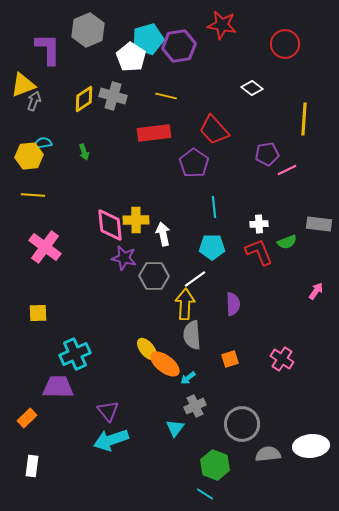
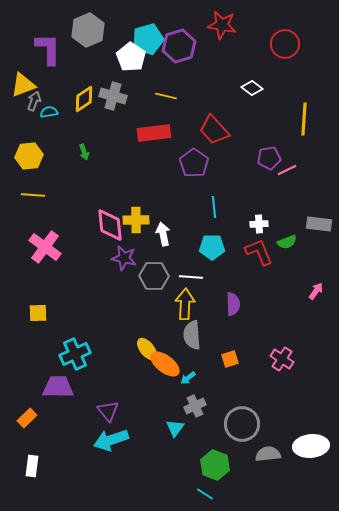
purple hexagon at (179, 46): rotated 8 degrees counterclockwise
cyan semicircle at (43, 143): moved 6 px right, 31 px up
purple pentagon at (267, 154): moved 2 px right, 4 px down
white line at (195, 279): moved 4 px left, 2 px up; rotated 40 degrees clockwise
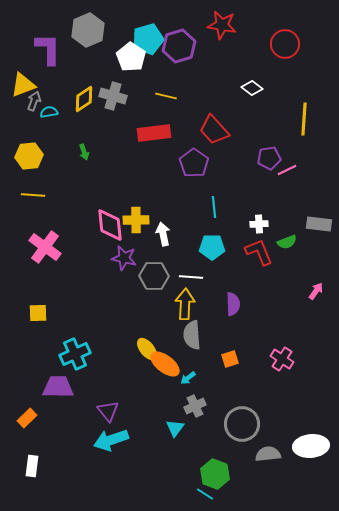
green hexagon at (215, 465): moved 9 px down
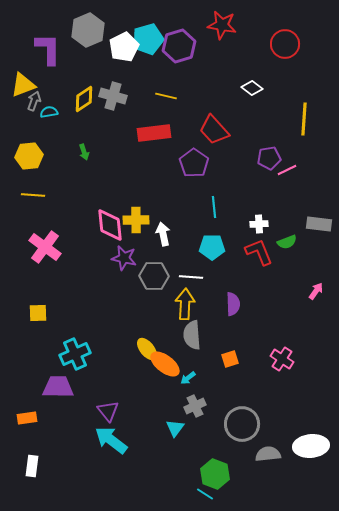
white pentagon at (131, 57): moved 7 px left, 10 px up; rotated 12 degrees clockwise
orange rectangle at (27, 418): rotated 36 degrees clockwise
cyan arrow at (111, 440): rotated 56 degrees clockwise
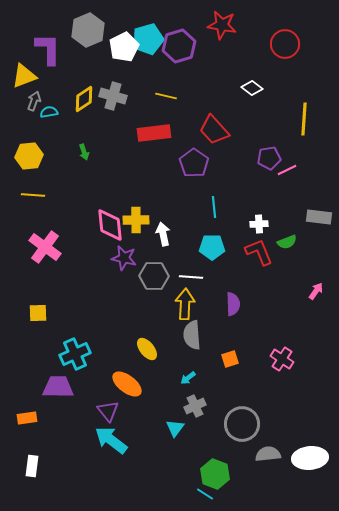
yellow triangle at (23, 85): moved 1 px right, 9 px up
gray rectangle at (319, 224): moved 7 px up
orange ellipse at (165, 364): moved 38 px left, 20 px down
white ellipse at (311, 446): moved 1 px left, 12 px down
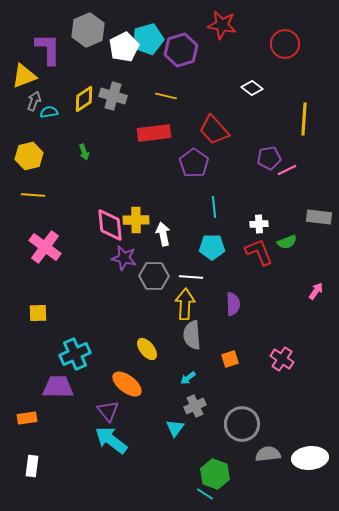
purple hexagon at (179, 46): moved 2 px right, 4 px down
yellow hexagon at (29, 156): rotated 8 degrees counterclockwise
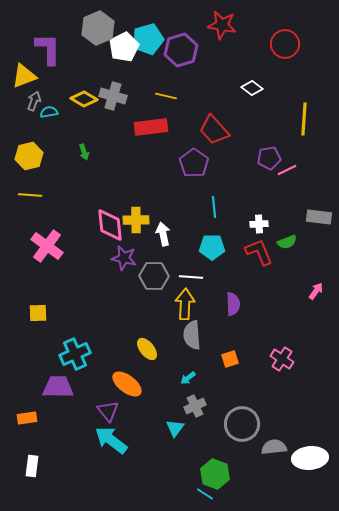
gray hexagon at (88, 30): moved 10 px right, 2 px up
yellow diamond at (84, 99): rotated 64 degrees clockwise
red rectangle at (154, 133): moved 3 px left, 6 px up
yellow line at (33, 195): moved 3 px left
pink cross at (45, 247): moved 2 px right, 1 px up
gray semicircle at (268, 454): moved 6 px right, 7 px up
